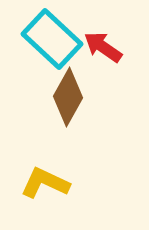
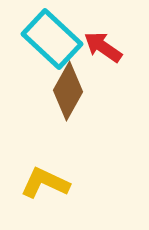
brown diamond: moved 6 px up
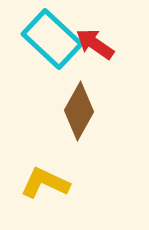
red arrow: moved 8 px left, 3 px up
brown diamond: moved 11 px right, 20 px down
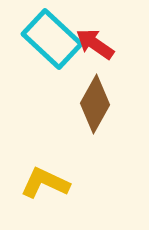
brown diamond: moved 16 px right, 7 px up
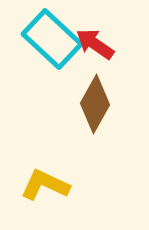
yellow L-shape: moved 2 px down
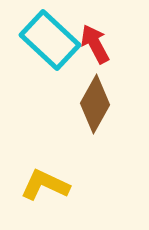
cyan rectangle: moved 2 px left, 1 px down
red arrow: rotated 27 degrees clockwise
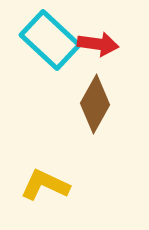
red arrow: moved 3 px right; rotated 126 degrees clockwise
